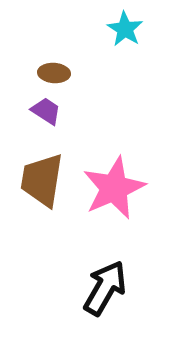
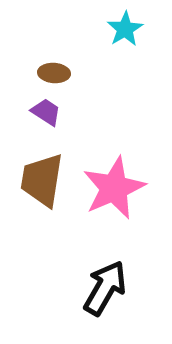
cyan star: rotated 9 degrees clockwise
purple trapezoid: moved 1 px down
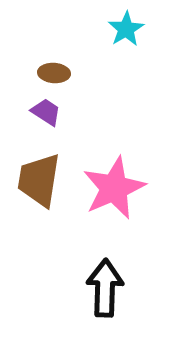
cyan star: moved 1 px right
brown trapezoid: moved 3 px left
black arrow: rotated 28 degrees counterclockwise
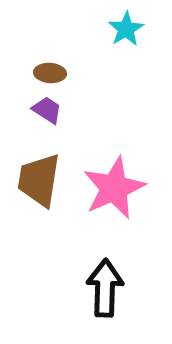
brown ellipse: moved 4 px left
purple trapezoid: moved 1 px right, 2 px up
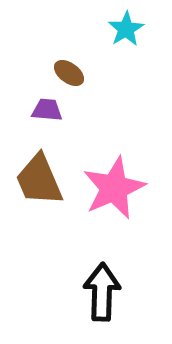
brown ellipse: moved 19 px right; rotated 32 degrees clockwise
purple trapezoid: rotated 28 degrees counterclockwise
brown trapezoid: rotated 32 degrees counterclockwise
black arrow: moved 3 px left, 4 px down
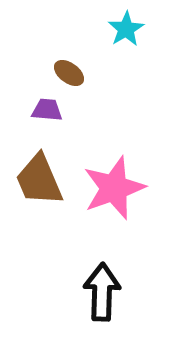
pink star: rotated 4 degrees clockwise
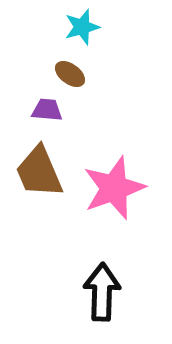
cyan star: moved 44 px left, 2 px up; rotated 15 degrees clockwise
brown ellipse: moved 1 px right, 1 px down
brown trapezoid: moved 8 px up
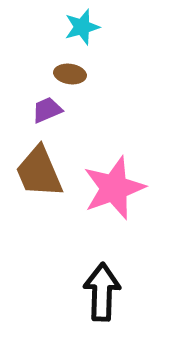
brown ellipse: rotated 28 degrees counterclockwise
purple trapezoid: rotated 28 degrees counterclockwise
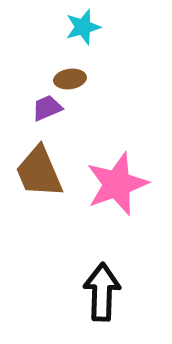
cyan star: moved 1 px right
brown ellipse: moved 5 px down; rotated 16 degrees counterclockwise
purple trapezoid: moved 2 px up
pink star: moved 3 px right, 4 px up
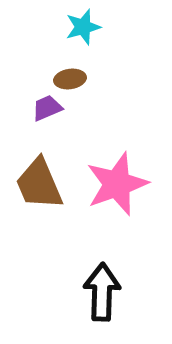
brown trapezoid: moved 12 px down
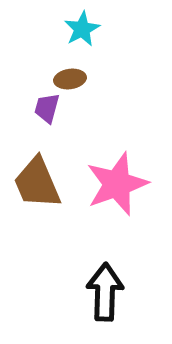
cyan star: moved 1 px left, 2 px down; rotated 12 degrees counterclockwise
purple trapezoid: rotated 52 degrees counterclockwise
brown trapezoid: moved 2 px left, 1 px up
black arrow: moved 3 px right
